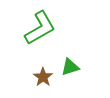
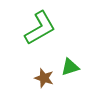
brown star: moved 1 px right, 1 px down; rotated 18 degrees counterclockwise
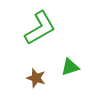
brown star: moved 8 px left
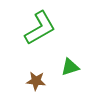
brown star: moved 3 px down; rotated 12 degrees counterclockwise
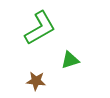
green triangle: moved 7 px up
